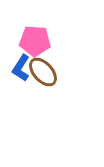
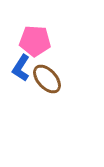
brown ellipse: moved 4 px right, 7 px down
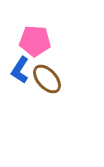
blue L-shape: moved 1 px left, 2 px down
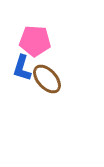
blue L-shape: moved 2 px right, 2 px up; rotated 16 degrees counterclockwise
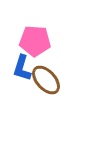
brown ellipse: moved 1 px left, 1 px down
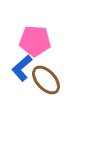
blue L-shape: rotated 32 degrees clockwise
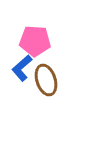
brown ellipse: rotated 24 degrees clockwise
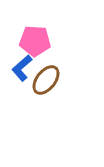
brown ellipse: rotated 56 degrees clockwise
